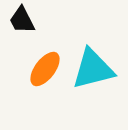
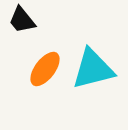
black trapezoid: rotated 12 degrees counterclockwise
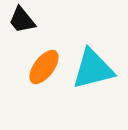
orange ellipse: moved 1 px left, 2 px up
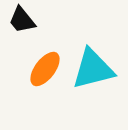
orange ellipse: moved 1 px right, 2 px down
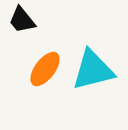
cyan triangle: moved 1 px down
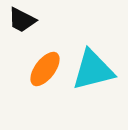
black trapezoid: rotated 24 degrees counterclockwise
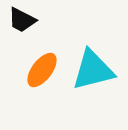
orange ellipse: moved 3 px left, 1 px down
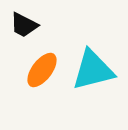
black trapezoid: moved 2 px right, 5 px down
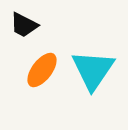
cyan triangle: rotated 42 degrees counterclockwise
